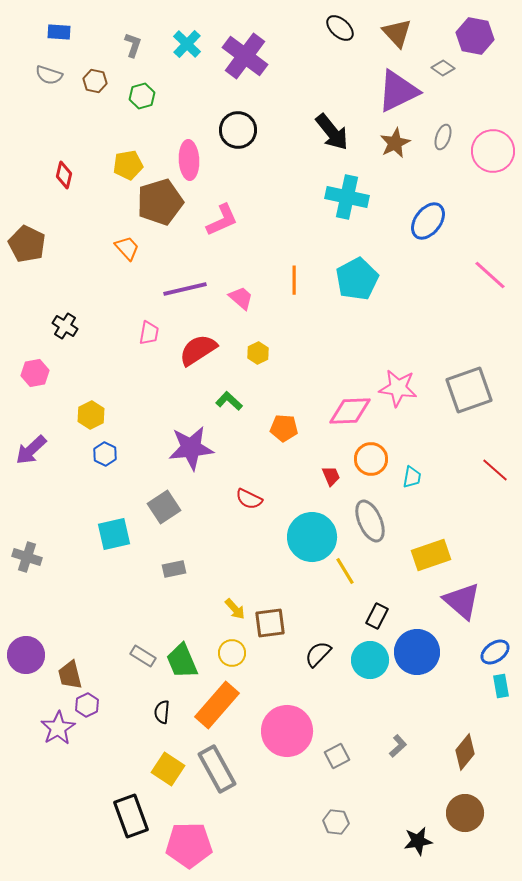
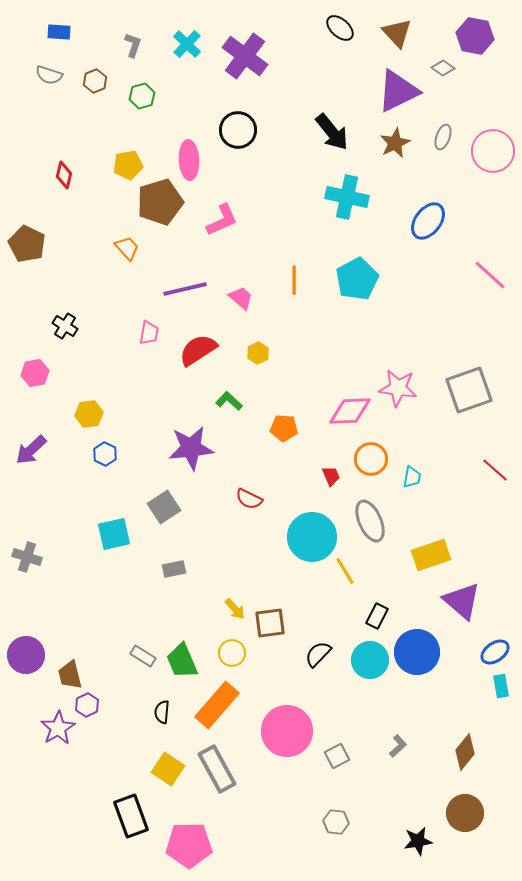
brown hexagon at (95, 81): rotated 25 degrees clockwise
yellow hexagon at (91, 415): moved 2 px left, 1 px up; rotated 20 degrees clockwise
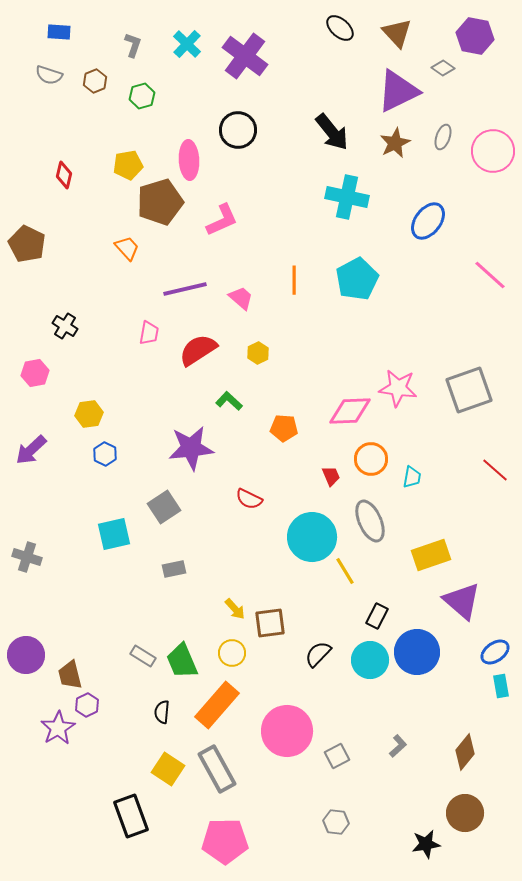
black star at (418, 841): moved 8 px right, 3 px down
pink pentagon at (189, 845): moved 36 px right, 4 px up
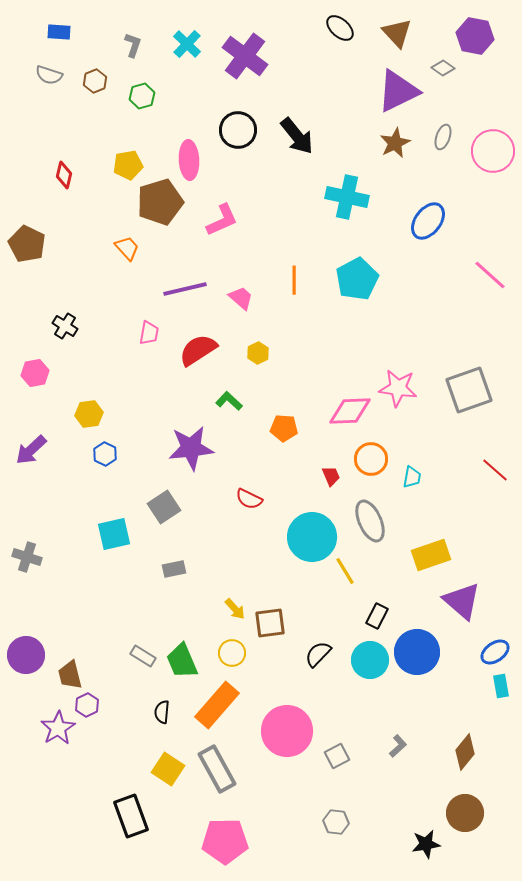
black arrow at (332, 132): moved 35 px left, 4 px down
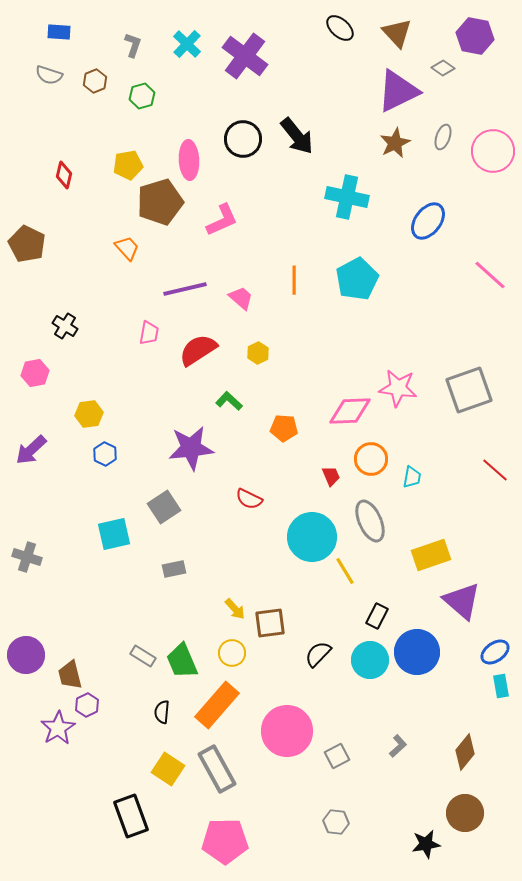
black circle at (238, 130): moved 5 px right, 9 px down
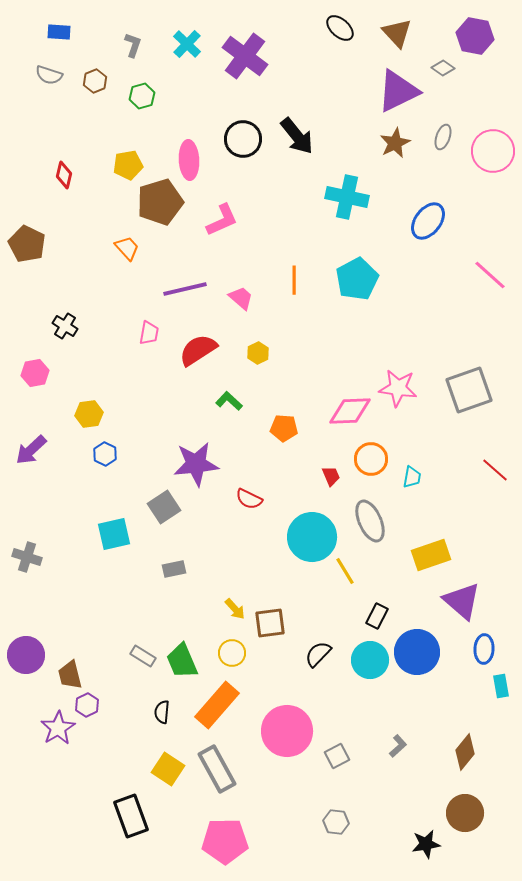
purple star at (191, 448): moved 5 px right, 16 px down
blue ellipse at (495, 652): moved 11 px left, 3 px up; rotated 52 degrees counterclockwise
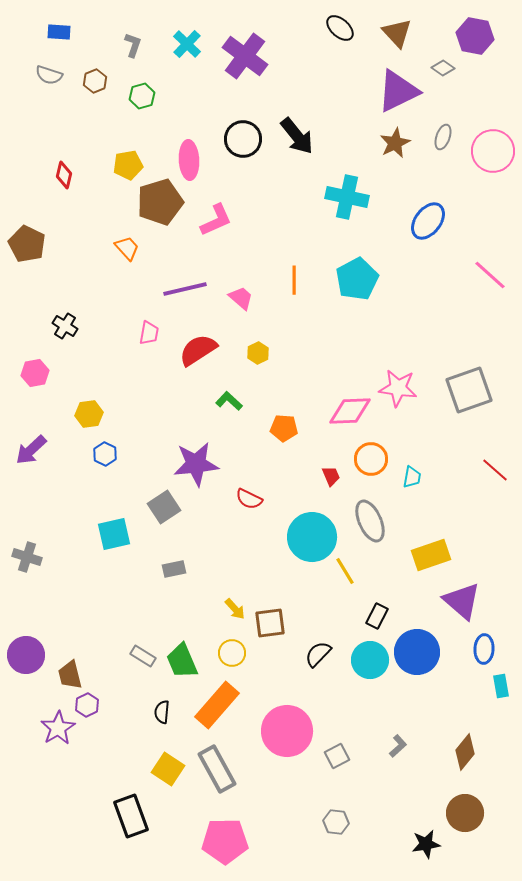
pink L-shape at (222, 220): moved 6 px left
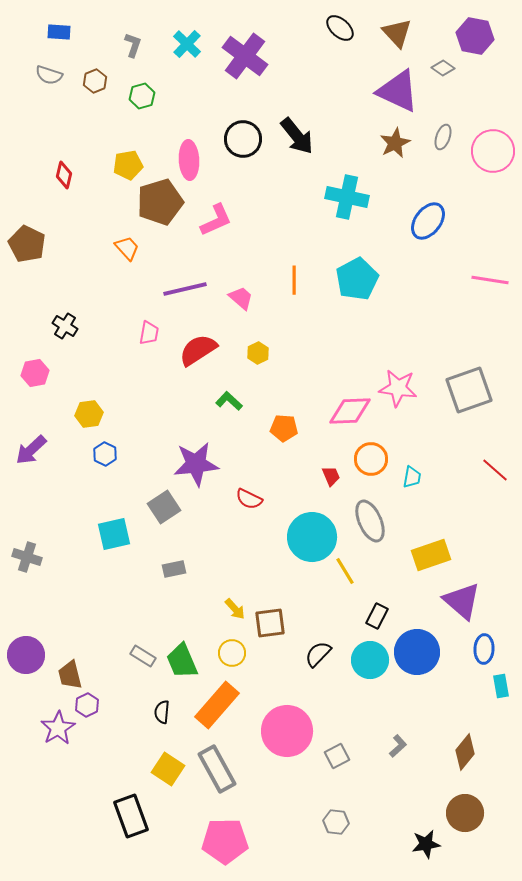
purple triangle at (398, 91): rotated 51 degrees clockwise
pink line at (490, 275): moved 5 px down; rotated 33 degrees counterclockwise
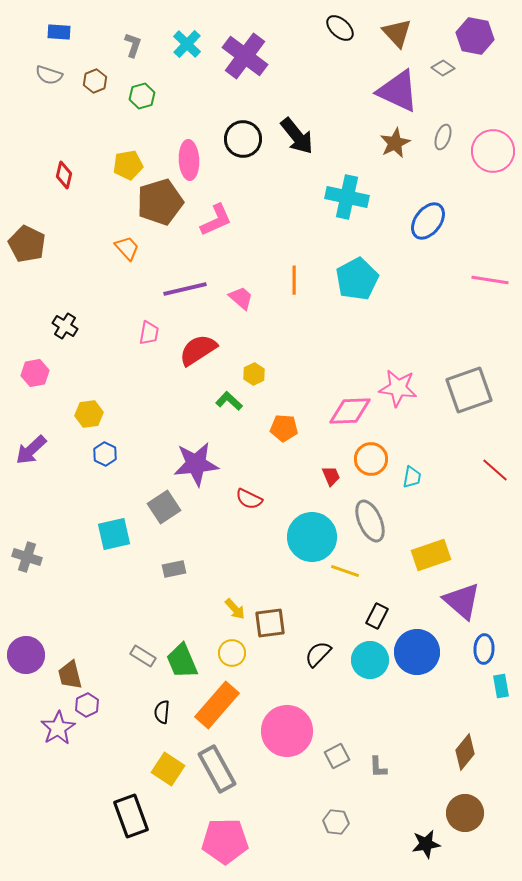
yellow hexagon at (258, 353): moved 4 px left, 21 px down
yellow line at (345, 571): rotated 40 degrees counterclockwise
gray L-shape at (398, 746): moved 20 px left, 21 px down; rotated 130 degrees clockwise
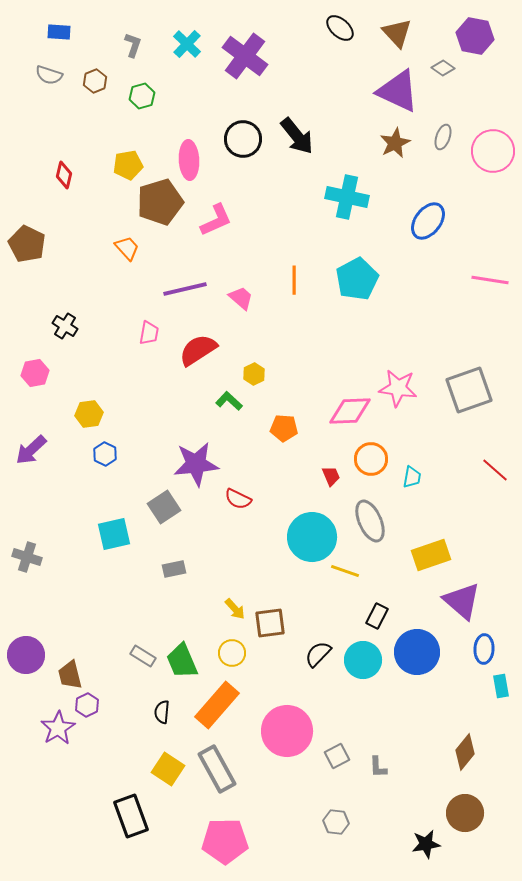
red semicircle at (249, 499): moved 11 px left
cyan circle at (370, 660): moved 7 px left
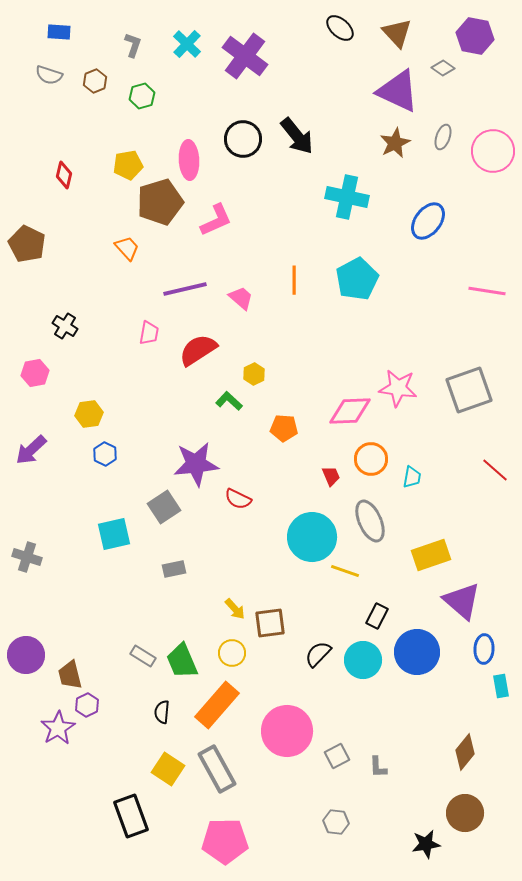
pink line at (490, 280): moved 3 px left, 11 px down
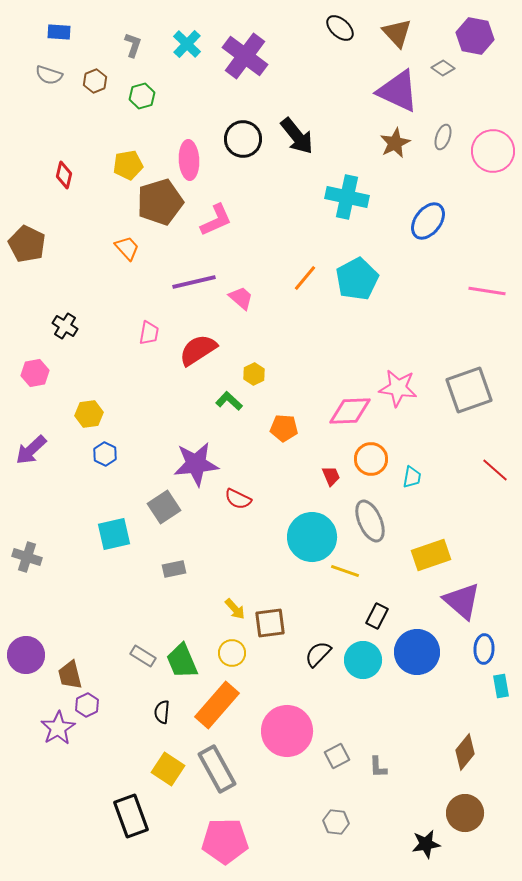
orange line at (294, 280): moved 11 px right, 2 px up; rotated 40 degrees clockwise
purple line at (185, 289): moved 9 px right, 7 px up
